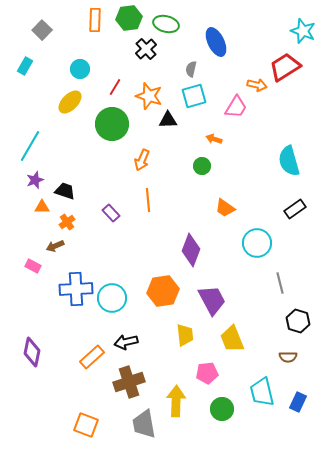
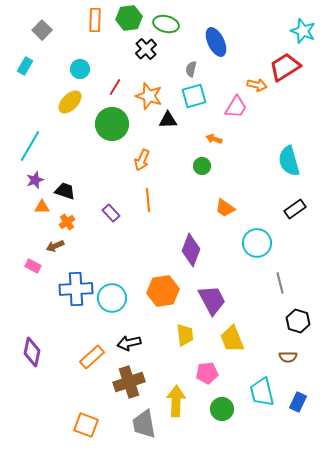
black arrow at (126, 342): moved 3 px right, 1 px down
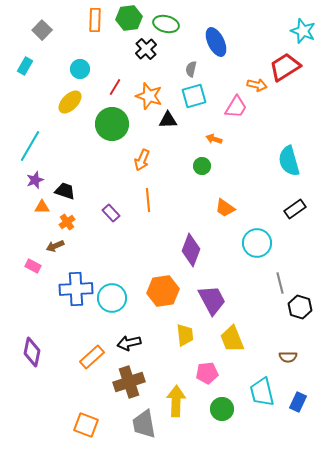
black hexagon at (298, 321): moved 2 px right, 14 px up
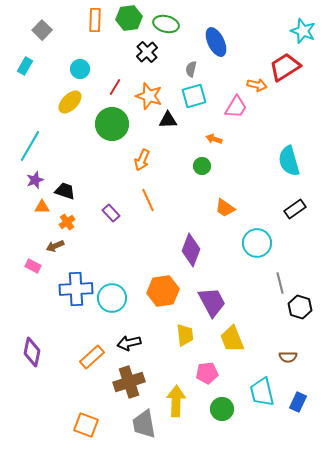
black cross at (146, 49): moved 1 px right, 3 px down
orange line at (148, 200): rotated 20 degrees counterclockwise
purple trapezoid at (212, 300): moved 2 px down
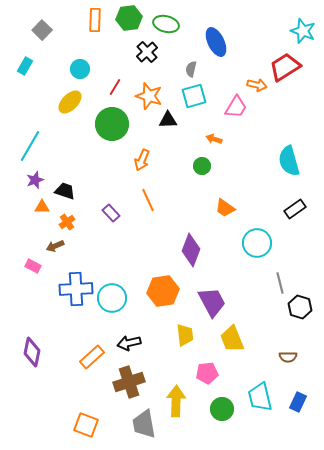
cyan trapezoid at (262, 392): moved 2 px left, 5 px down
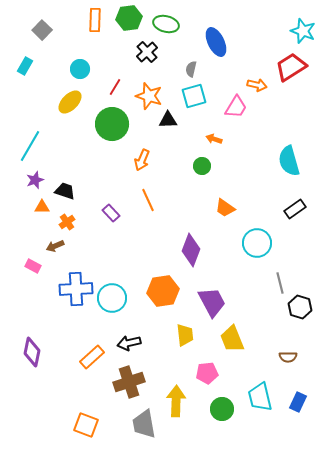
red trapezoid at (285, 67): moved 6 px right
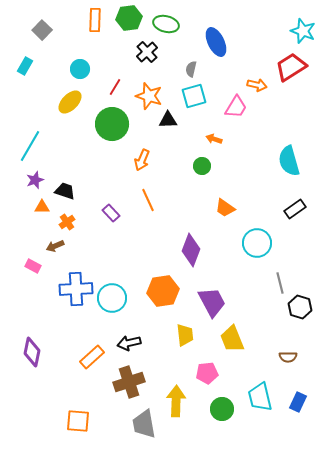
orange square at (86, 425): moved 8 px left, 4 px up; rotated 15 degrees counterclockwise
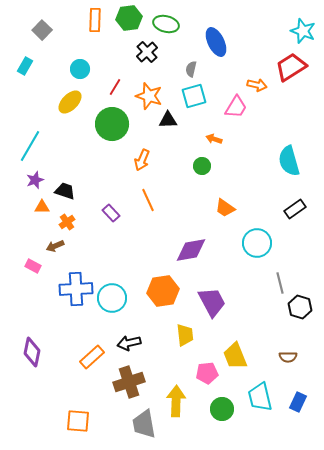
purple diamond at (191, 250): rotated 60 degrees clockwise
yellow trapezoid at (232, 339): moved 3 px right, 17 px down
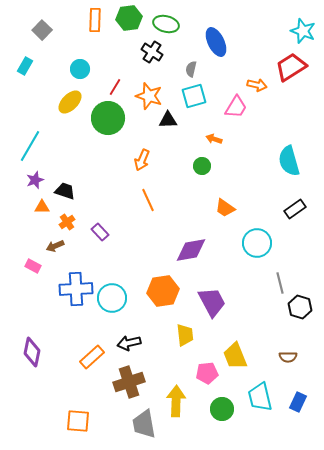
black cross at (147, 52): moved 5 px right; rotated 15 degrees counterclockwise
green circle at (112, 124): moved 4 px left, 6 px up
purple rectangle at (111, 213): moved 11 px left, 19 px down
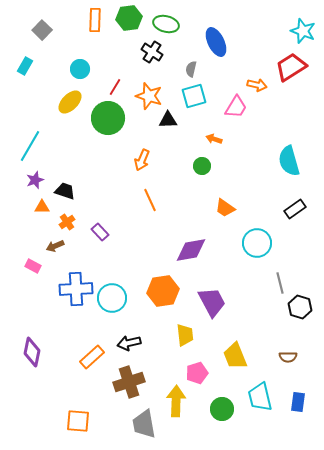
orange line at (148, 200): moved 2 px right
pink pentagon at (207, 373): moved 10 px left; rotated 10 degrees counterclockwise
blue rectangle at (298, 402): rotated 18 degrees counterclockwise
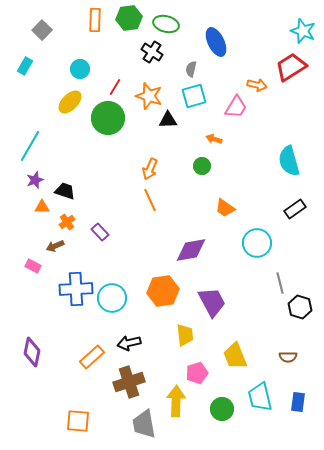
orange arrow at (142, 160): moved 8 px right, 9 px down
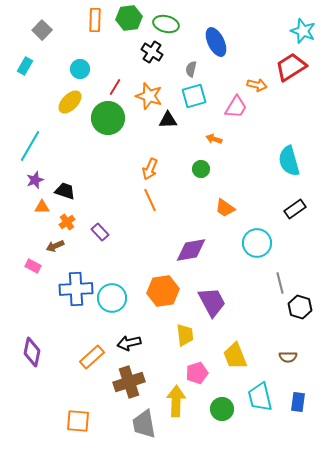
green circle at (202, 166): moved 1 px left, 3 px down
